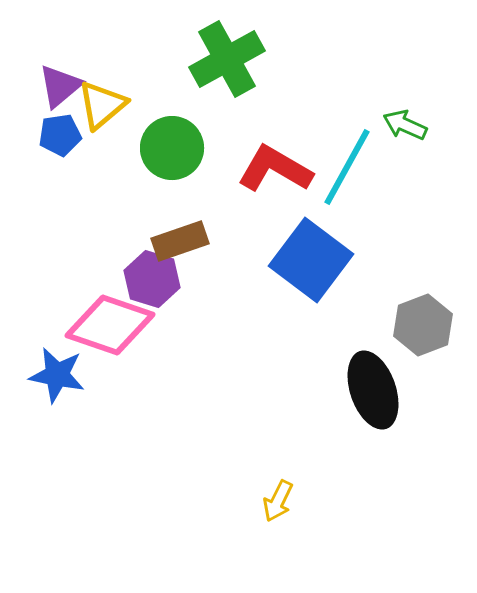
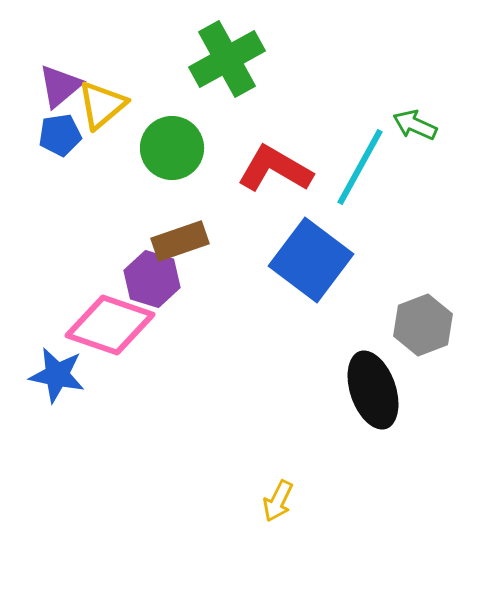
green arrow: moved 10 px right
cyan line: moved 13 px right
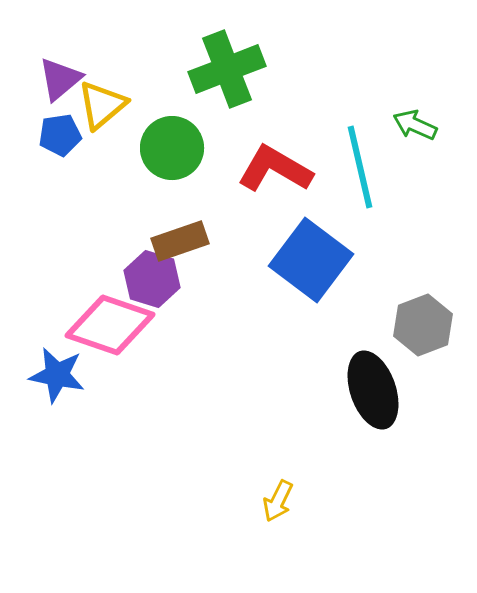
green cross: moved 10 px down; rotated 8 degrees clockwise
purple triangle: moved 7 px up
cyan line: rotated 42 degrees counterclockwise
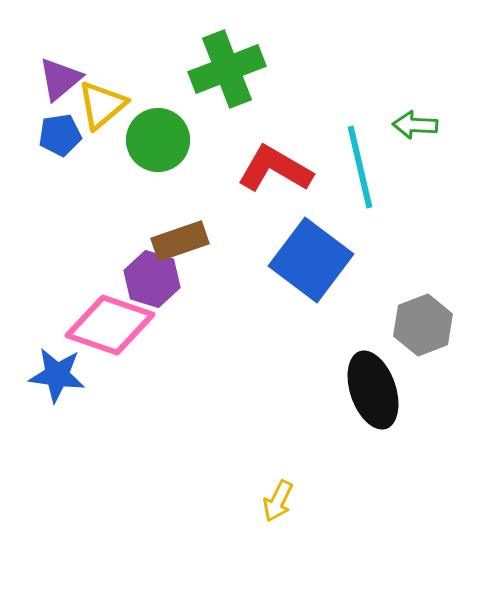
green arrow: rotated 21 degrees counterclockwise
green circle: moved 14 px left, 8 px up
blue star: rotated 4 degrees counterclockwise
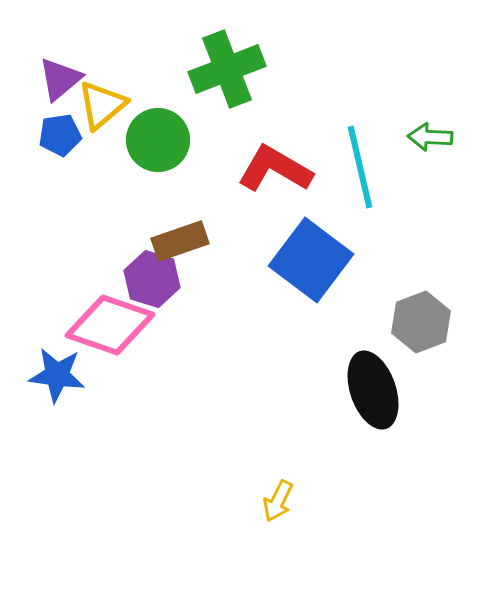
green arrow: moved 15 px right, 12 px down
gray hexagon: moved 2 px left, 3 px up
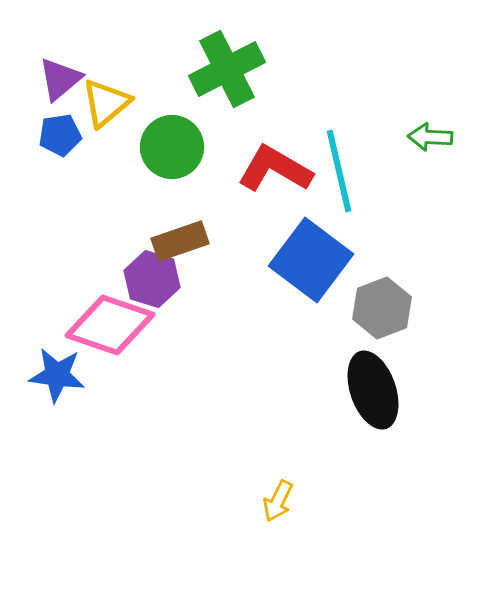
green cross: rotated 6 degrees counterclockwise
yellow triangle: moved 4 px right, 2 px up
green circle: moved 14 px right, 7 px down
cyan line: moved 21 px left, 4 px down
gray hexagon: moved 39 px left, 14 px up
